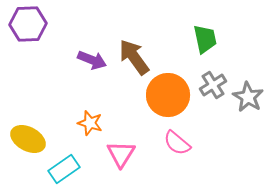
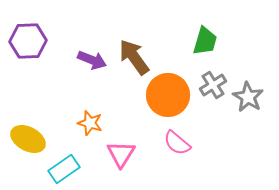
purple hexagon: moved 17 px down
green trapezoid: moved 2 px down; rotated 28 degrees clockwise
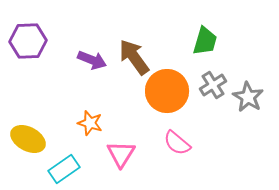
orange circle: moved 1 px left, 4 px up
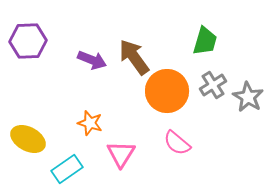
cyan rectangle: moved 3 px right
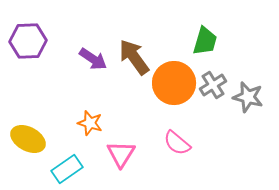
purple arrow: moved 1 px right, 1 px up; rotated 12 degrees clockwise
orange circle: moved 7 px right, 8 px up
gray star: rotated 16 degrees counterclockwise
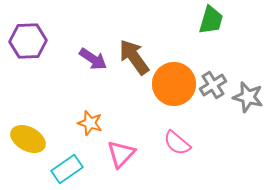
green trapezoid: moved 6 px right, 21 px up
orange circle: moved 1 px down
pink triangle: rotated 12 degrees clockwise
